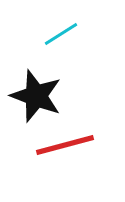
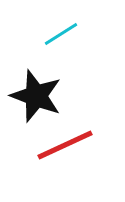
red line: rotated 10 degrees counterclockwise
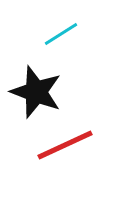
black star: moved 4 px up
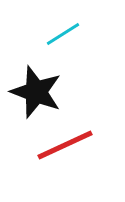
cyan line: moved 2 px right
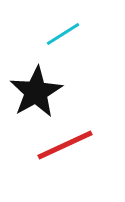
black star: rotated 22 degrees clockwise
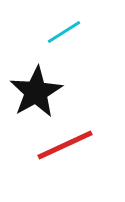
cyan line: moved 1 px right, 2 px up
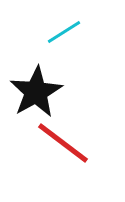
red line: moved 2 px left, 2 px up; rotated 62 degrees clockwise
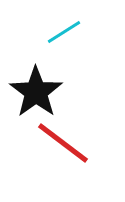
black star: rotated 6 degrees counterclockwise
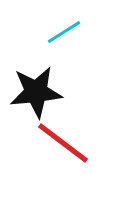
black star: rotated 30 degrees clockwise
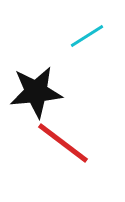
cyan line: moved 23 px right, 4 px down
